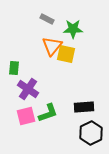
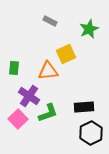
gray rectangle: moved 3 px right, 2 px down
green star: moved 16 px right; rotated 24 degrees counterclockwise
orange triangle: moved 4 px left, 25 px down; rotated 45 degrees clockwise
yellow square: rotated 36 degrees counterclockwise
purple cross: moved 1 px right, 7 px down
pink square: moved 8 px left, 3 px down; rotated 30 degrees counterclockwise
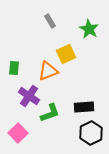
gray rectangle: rotated 32 degrees clockwise
green star: rotated 18 degrees counterclockwise
orange triangle: rotated 15 degrees counterclockwise
green L-shape: moved 2 px right
pink square: moved 14 px down
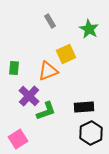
purple cross: rotated 10 degrees clockwise
green L-shape: moved 4 px left, 2 px up
pink square: moved 6 px down; rotated 12 degrees clockwise
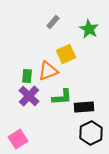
gray rectangle: moved 3 px right, 1 px down; rotated 72 degrees clockwise
green rectangle: moved 13 px right, 8 px down
green L-shape: moved 16 px right, 14 px up; rotated 15 degrees clockwise
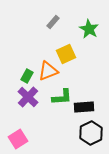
green rectangle: rotated 24 degrees clockwise
purple cross: moved 1 px left, 1 px down
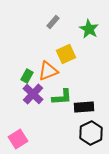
purple cross: moved 5 px right, 3 px up
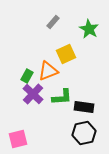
black rectangle: rotated 12 degrees clockwise
black hexagon: moved 7 px left; rotated 15 degrees clockwise
pink square: rotated 18 degrees clockwise
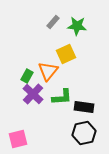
green star: moved 12 px left, 3 px up; rotated 24 degrees counterclockwise
orange triangle: rotated 30 degrees counterclockwise
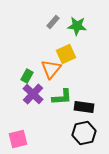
orange triangle: moved 3 px right, 2 px up
